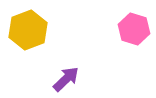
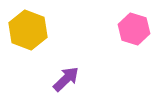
yellow hexagon: rotated 18 degrees counterclockwise
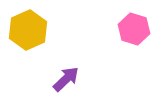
yellow hexagon: rotated 15 degrees clockwise
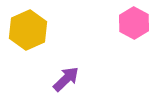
pink hexagon: moved 6 px up; rotated 12 degrees clockwise
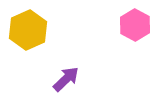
pink hexagon: moved 1 px right, 2 px down
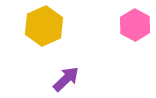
yellow hexagon: moved 16 px right, 4 px up
